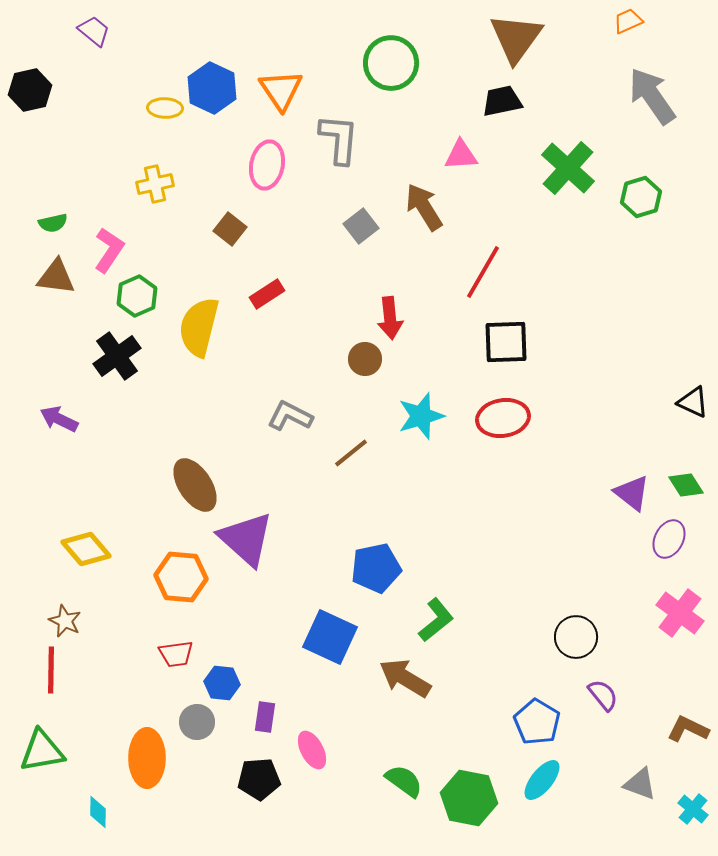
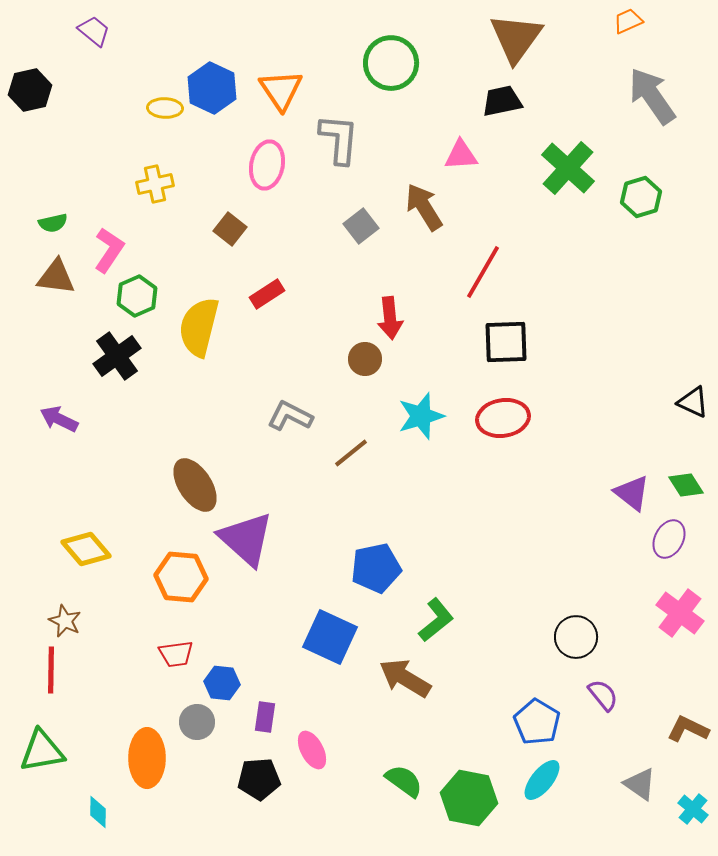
gray triangle at (640, 784): rotated 15 degrees clockwise
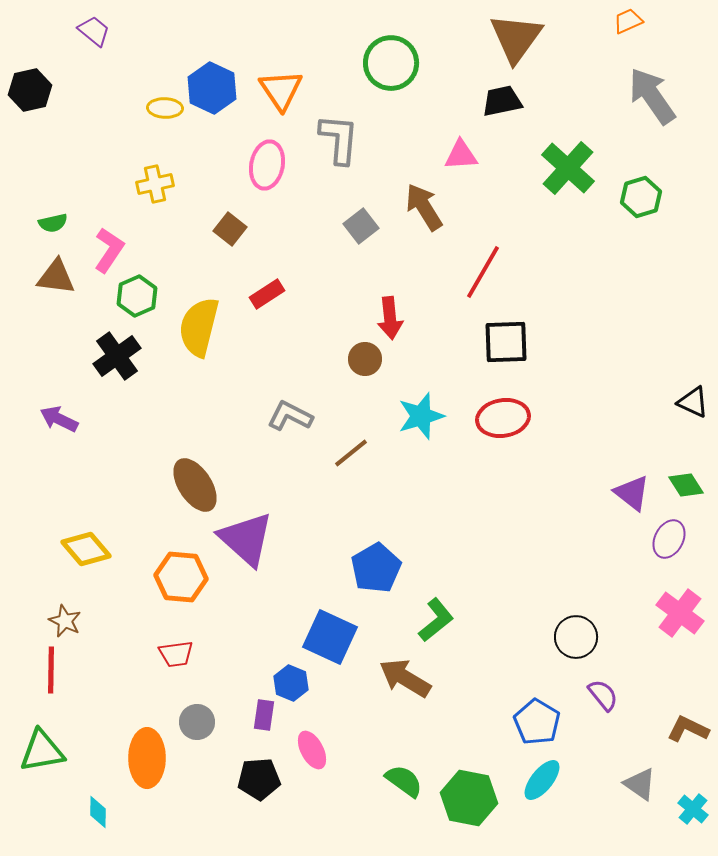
blue pentagon at (376, 568): rotated 18 degrees counterclockwise
blue hexagon at (222, 683): moved 69 px right; rotated 16 degrees clockwise
purple rectangle at (265, 717): moved 1 px left, 2 px up
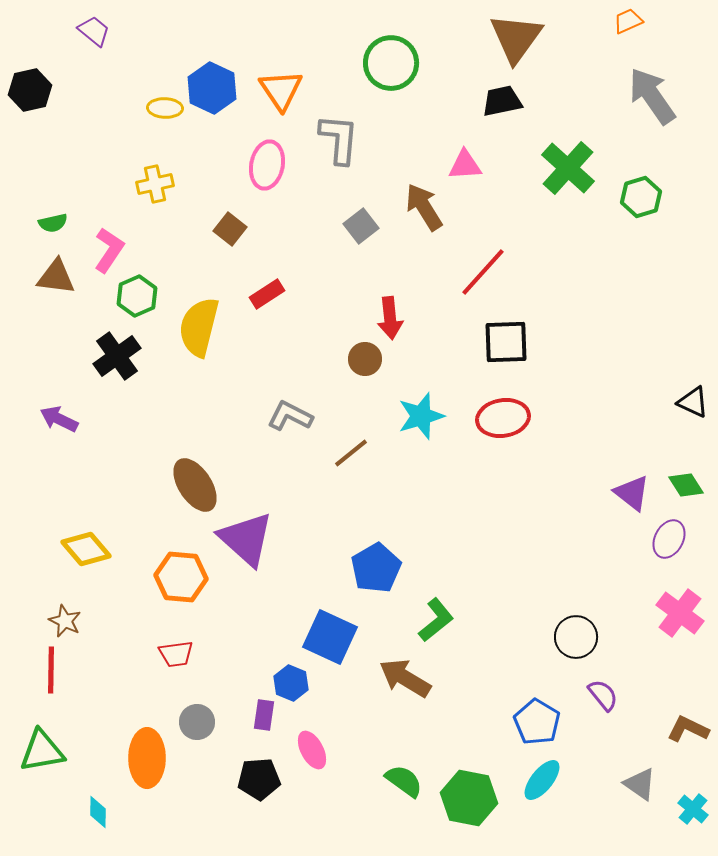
pink triangle at (461, 155): moved 4 px right, 10 px down
red line at (483, 272): rotated 12 degrees clockwise
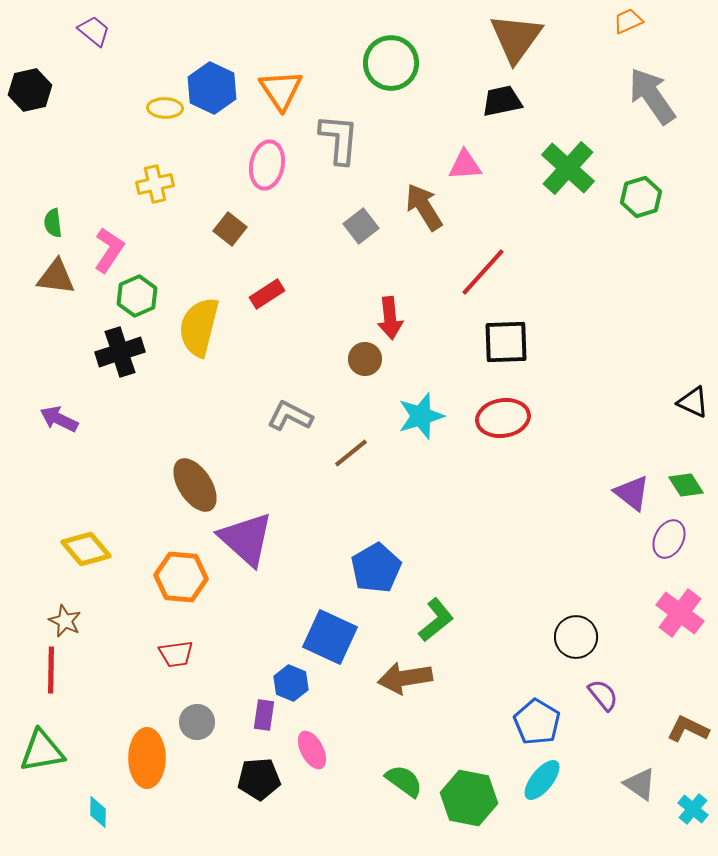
green semicircle at (53, 223): rotated 96 degrees clockwise
black cross at (117, 356): moved 3 px right, 4 px up; rotated 18 degrees clockwise
brown arrow at (405, 678): rotated 40 degrees counterclockwise
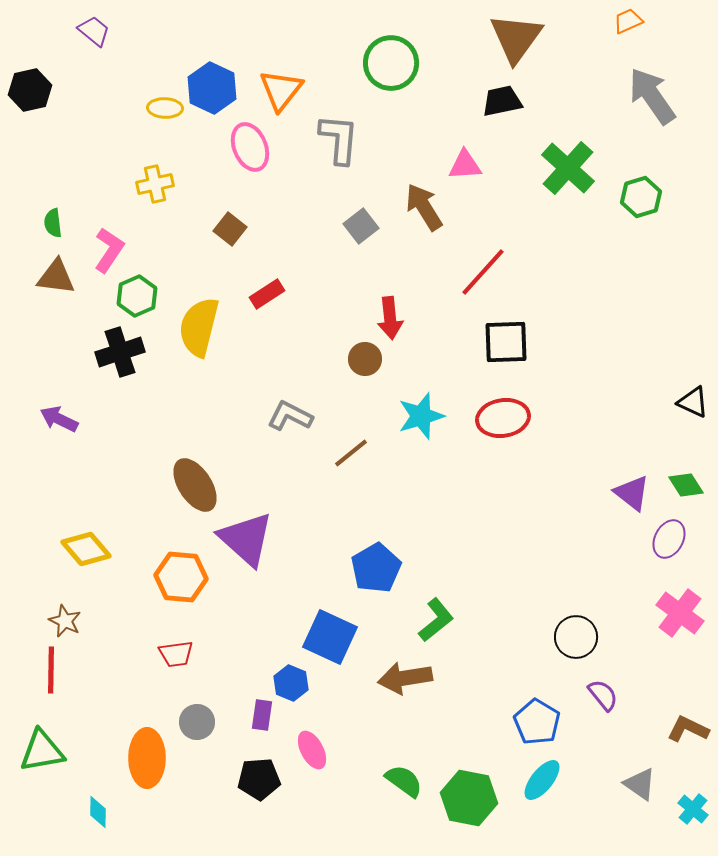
orange triangle at (281, 90): rotated 12 degrees clockwise
pink ellipse at (267, 165): moved 17 px left, 18 px up; rotated 33 degrees counterclockwise
purple rectangle at (264, 715): moved 2 px left
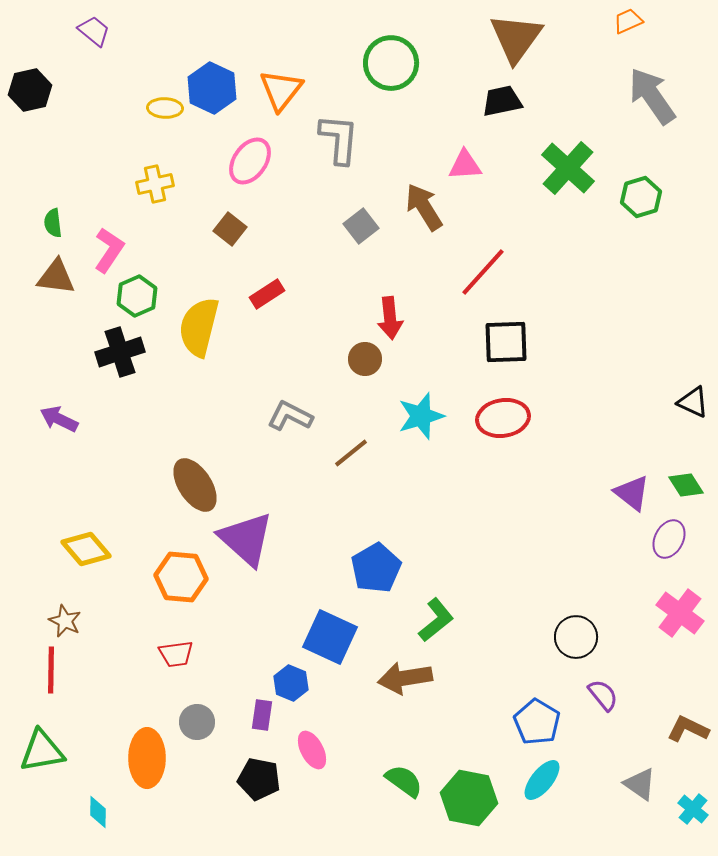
pink ellipse at (250, 147): moved 14 px down; rotated 57 degrees clockwise
black pentagon at (259, 779): rotated 15 degrees clockwise
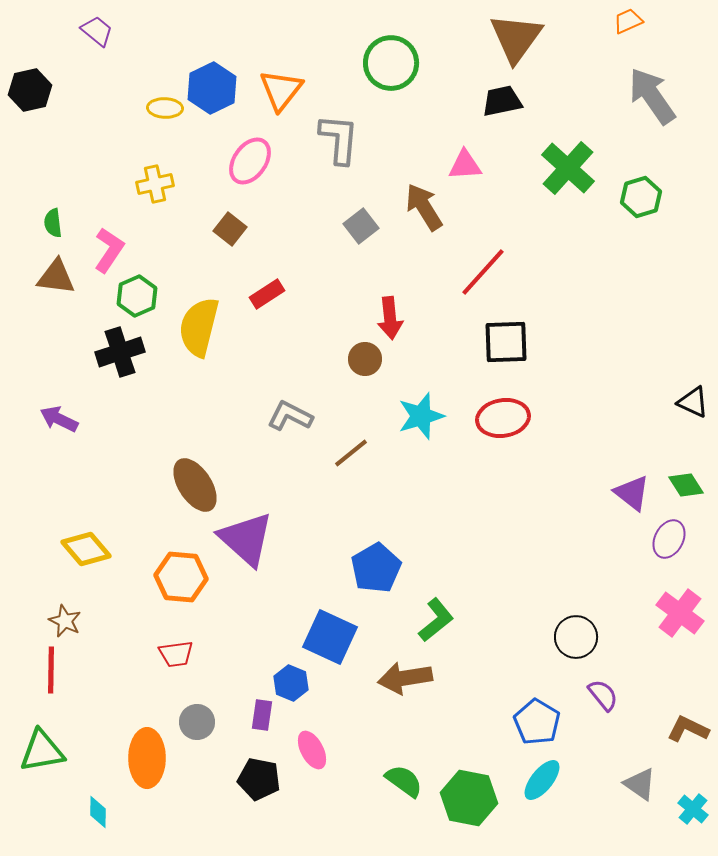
purple trapezoid at (94, 31): moved 3 px right
blue hexagon at (212, 88): rotated 9 degrees clockwise
